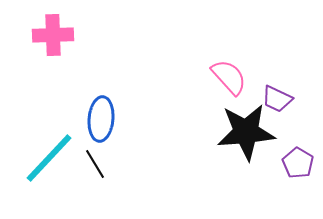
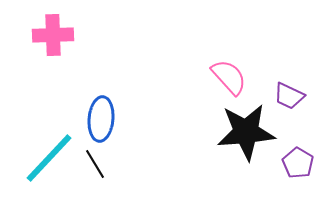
purple trapezoid: moved 12 px right, 3 px up
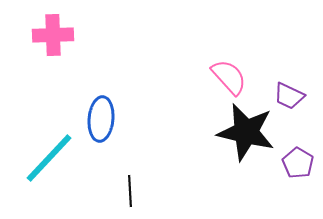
black star: rotated 18 degrees clockwise
black line: moved 35 px right, 27 px down; rotated 28 degrees clockwise
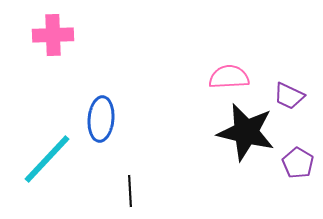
pink semicircle: rotated 51 degrees counterclockwise
cyan line: moved 2 px left, 1 px down
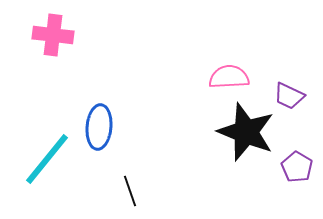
pink cross: rotated 9 degrees clockwise
blue ellipse: moved 2 px left, 8 px down
black star: rotated 8 degrees clockwise
cyan line: rotated 4 degrees counterclockwise
purple pentagon: moved 1 px left, 4 px down
black line: rotated 16 degrees counterclockwise
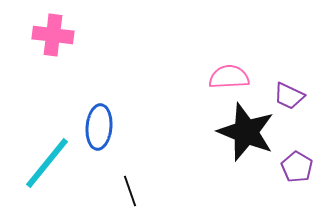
cyan line: moved 4 px down
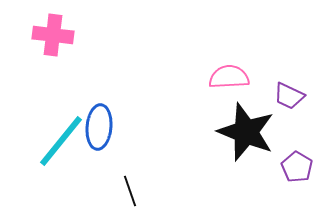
cyan line: moved 14 px right, 22 px up
